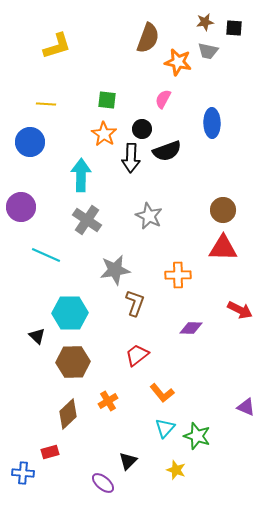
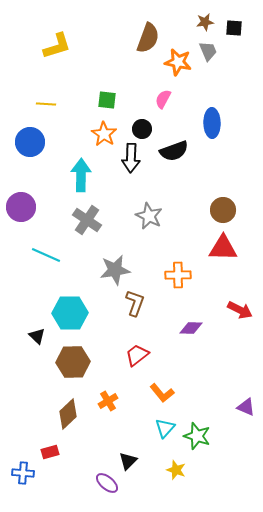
gray trapezoid at (208, 51): rotated 125 degrees counterclockwise
black semicircle at (167, 151): moved 7 px right
purple ellipse at (103, 483): moved 4 px right
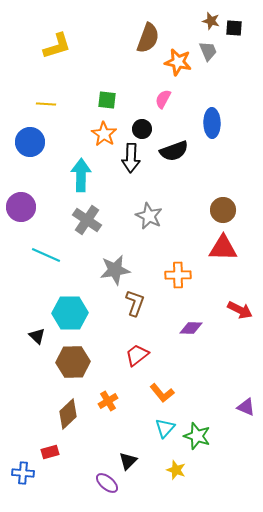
brown star at (205, 22): moved 6 px right, 1 px up; rotated 24 degrees clockwise
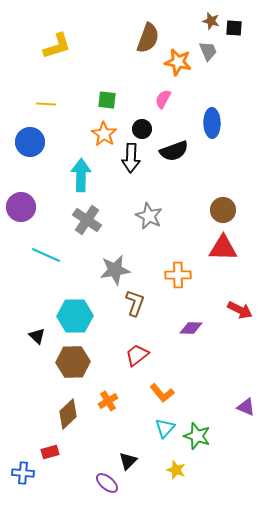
cyan hexagon at (70, 313): moved 5 px right, 3 px down
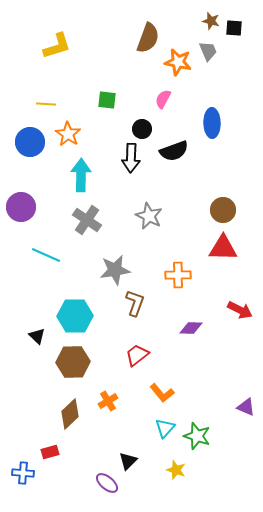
orange star at (104, 134): moved 36 px left
brown diamond at (68, 414): moved 2 px right
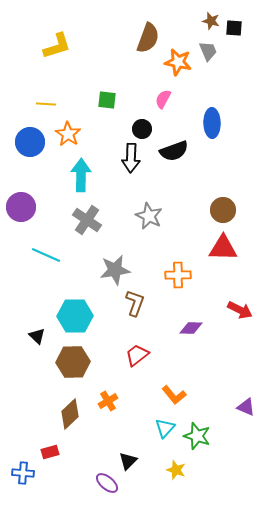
orange L-shape at (162, 393): moved 12 px right, 2 px down
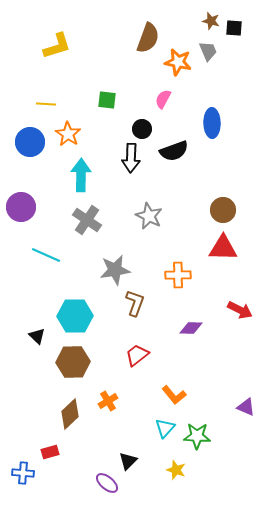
green star at (197, 436): rotated 16 degrees counterclockwise
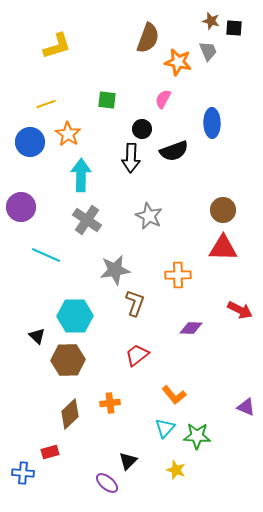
yellow line at (46, 104): rotated 24 degrees counterclockwise
brown hexagon at (73, 362): moved 5 px left, 2 px up
orange cross at (108, 401): moved 2 px right, 2 px down; rotated 24 degrees clockwise
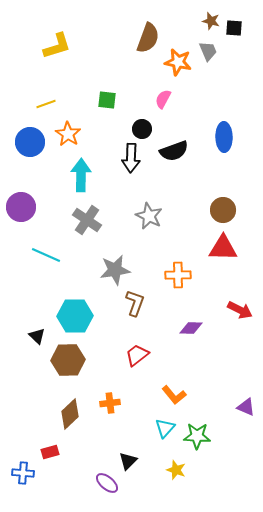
blue ellipse at (212, 123): moved 12 px right, 14 px down
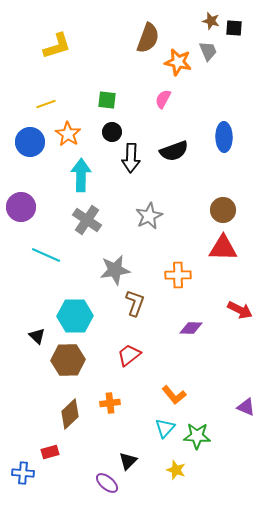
black circle at (142, 129): moved 30 px left, 3 px down
gray star at (149, 216): rotated 20 degrees clockwise
red trapezoid at (137, 355): moved 8 px left
